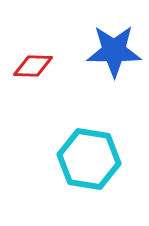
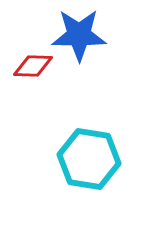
blue star: moved 35 px left, 16 px up
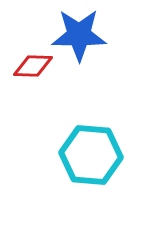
cyan hexagon: moved 2 px right, 4 px up; rotated 4 degrees counterclockwise
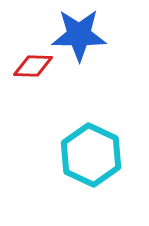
cyan hexagon: rotated 20 degrees clockwise
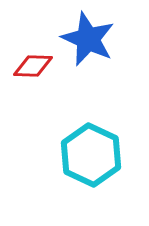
blue star: moved 9 px right, 4 px down; rotated 24 degrees clockwise
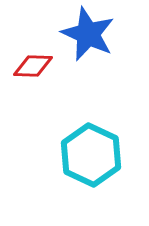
blue star: moved 5 px up
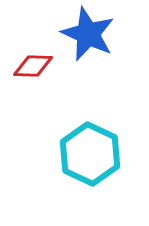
cyan hexagon: moved 1 px left, 1 px up
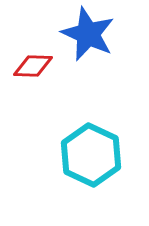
cyan hexagon: moved 1 px right, 1 px down
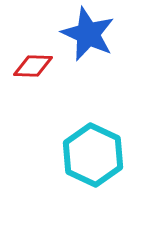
cyan hexagon: moved 2 px right
